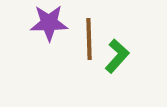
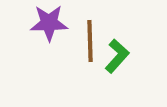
brown line: moved 1 px right, 2 px down
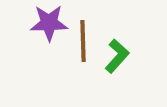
brown line: moved 7 px left
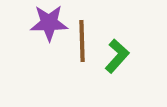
brown line: moved 1 px left
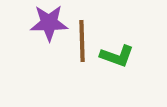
green L-shape: rotated 68 degrees clockwise
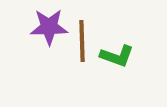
purple star: moved 4 px down
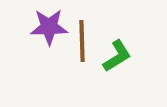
green L-shape: rotated 52 degrees counterclockwise
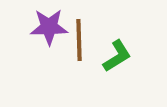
brown line: moved 3 px left, 1 px up
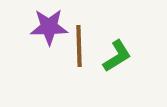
brown line: moved 6 px down
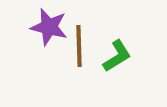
purple star: rotated 15 degrees clockwise
